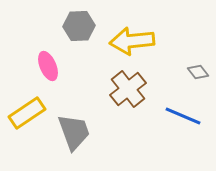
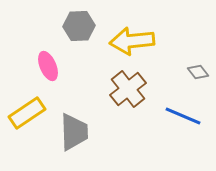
gray trapezoid: rotated 18 degrees clockwise
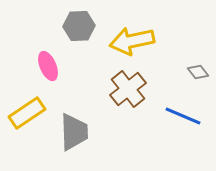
yellow arrow: rotated 6 degrees counterclockwise
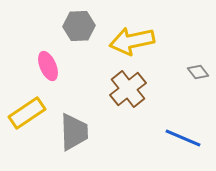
blue line: moved 22 px down
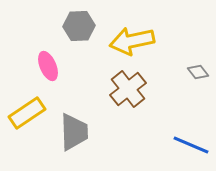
blue line: moved 8 px right, 7 px down
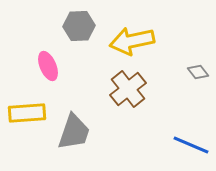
yellow rectangle: rotated 30 degrees clockwise
gray trapezoid: rotated 21 degrees clockwise
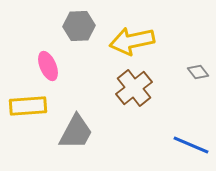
brown cross: moved 6 px right, 1 px up
yellow rectangle: moved 1 px right, 7 px up
gray trapezoid: moved 2 px right; rotated 9 degrees clockwise
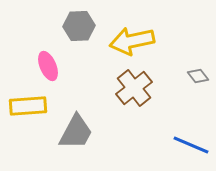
gray diamond: moved 4 px down
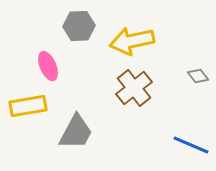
yellow rectangle: rotated 6 degrees counterclockwise
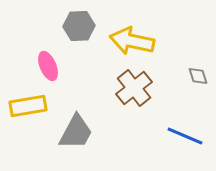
yellow arrow: rotated 24 degrees clockwise
gray diamond: rotated 20 degrees clockwise
blue line: moved 6 px left, 9 px up
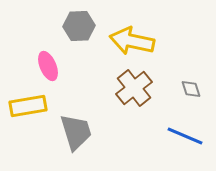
gray diamond: moved 7 px left, 13 px down
gray trapezoid: rotated 45 degrees counterclockwise
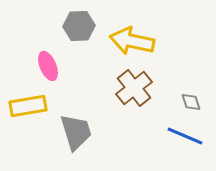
gray diamond: moved 13 px down
